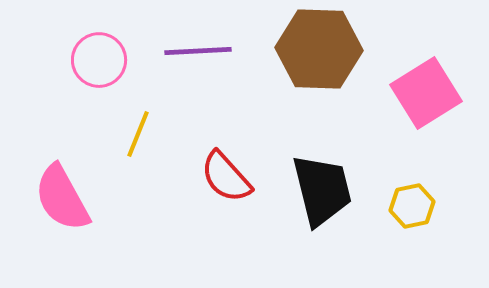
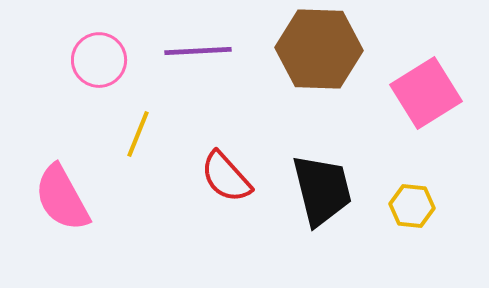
yellow hexagon: rotated 18 degrees clockwise
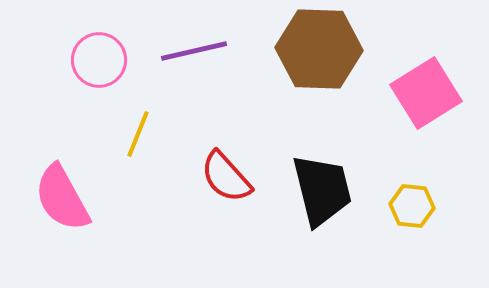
purple line: moved 4 px left; rotated 10 degrees counterclockwise
